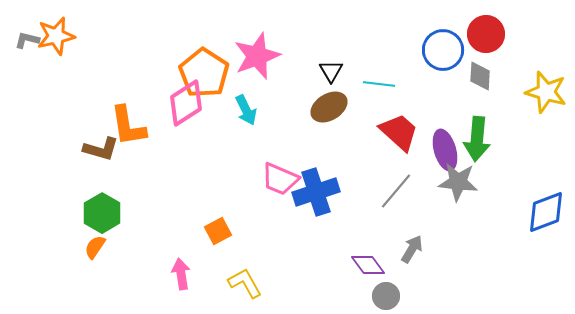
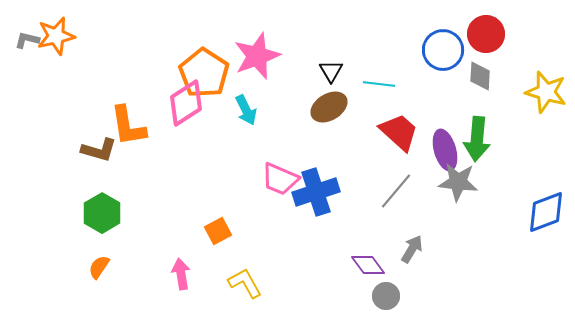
brown L-shape: moved 2 px left, 1 px down
orange semicircle: moved 4 px right, 20 px down
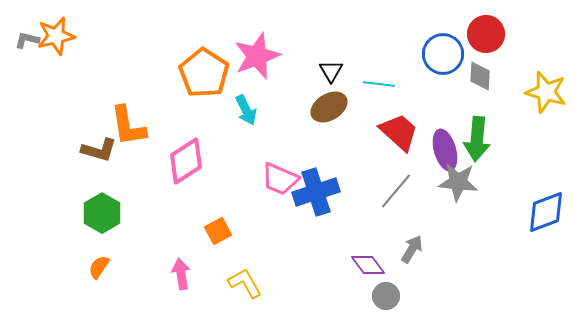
blue circle: moved 4 px down
pink diamond: moved 58 px down
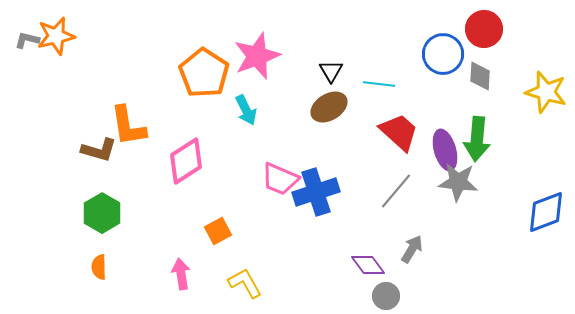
red circle: moved 2 px left, 5 px up
orange semicircle: rotated 35 degrees counterclockwise
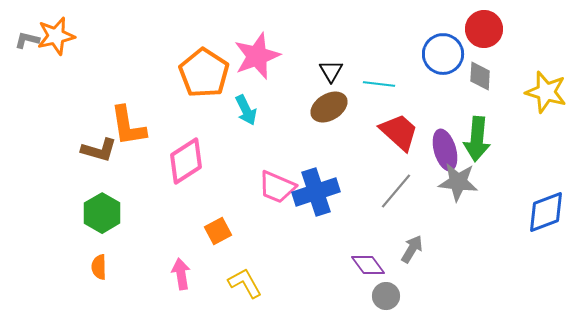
pink trapezoid: moved 3 px left, 8 px down
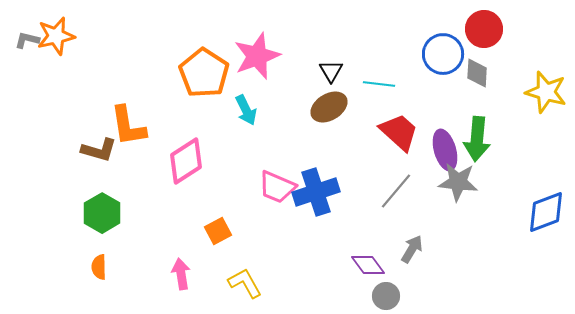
gray diamond: moved 3 px left, 3 px up
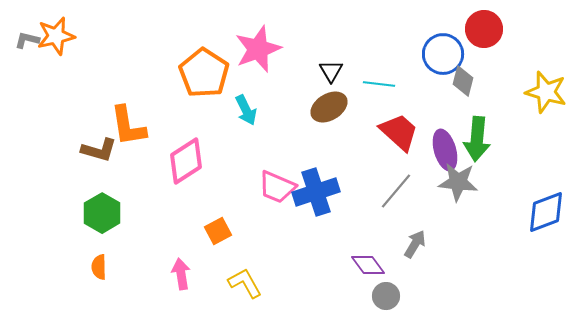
pink star: moved 1 px right, 7 px up
gray diamond: moved 14 px left, 8 px down; rotated 12 degrees clockwise
gray arrow: moved 3 px right, 5 px up
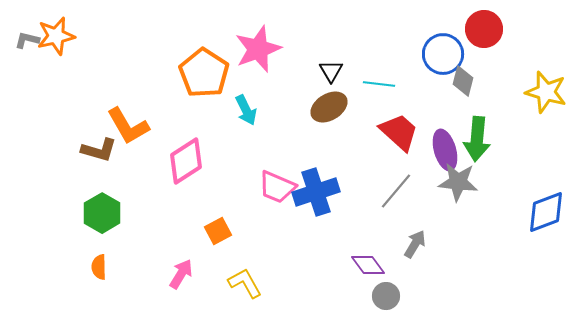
orange L-shape: rotated 21 degrees counterclockwise
pink arrow: rotated 40 degrees clockwise
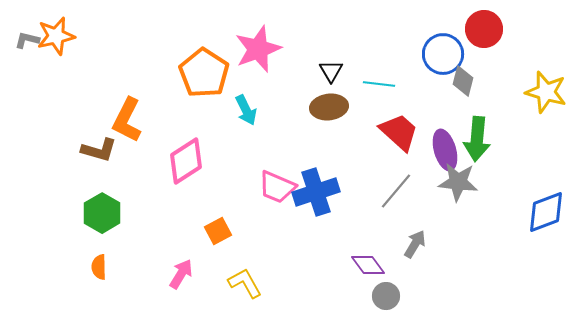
brown ellipse: rotated 24 degrees clockwise
orange L-shape: moved 1 px left, 6 px up; rotated 57 degrees clockwise
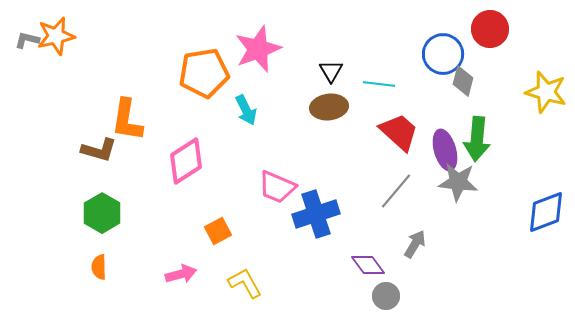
red circle: moved 6 px right
orange pentagon: rotated 30 degrees clockwise
orange L-shape: rotated 18 degrees counterclockwise
blue cross: moved 22 px down
pink arrow: rotated 44 degrees clockwise
